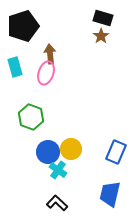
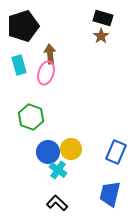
cyan rectangle: moved 4 px right, 2 px up
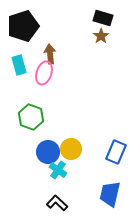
pink ellipse: moved 2 px left
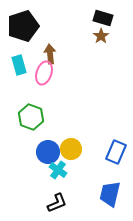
black L-shape: rotated 115 degrees clockwise
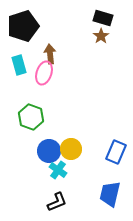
blue circle: moved 1 px right, 1 px up
black L-shape: moved 1 px up
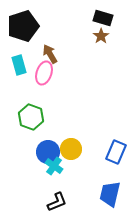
brown arrow: rotated 24 degrees counterclockwise
blue circle: moved 1 px left, 1 px down
cyan cross: moved 4 px left, 4 px up
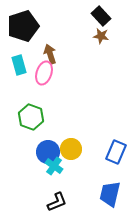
black rectangle: moved 2 px left, 2 px up; rotated 30 degrees clockwise
brown star: rotated 28 degrees counterclockwise
brown arrow: rotated 12 degrees clockwise
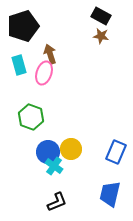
black rectangle: rotated 18 degrees counterclockwise
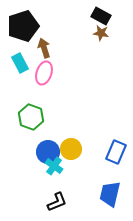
brown star: moved 3 px up
brown arrow: moved 6 px left, 6 px up
cyan rectangle: moved 1 px right, 2 px up; rotated 12 degrees counterclockwise
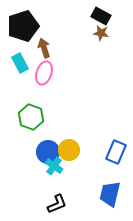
yellow circle: moved 2 px left, 1 px down
black L-shape: moved 2 px down
